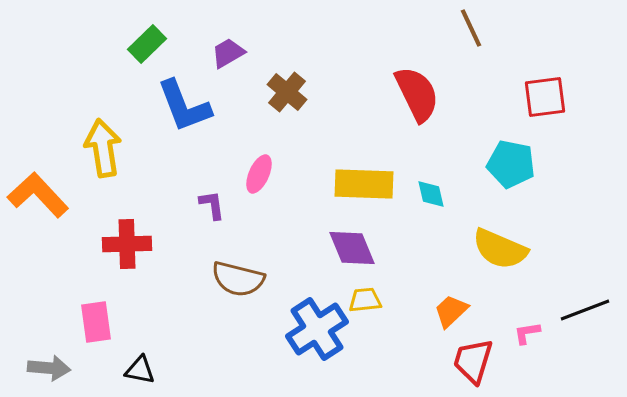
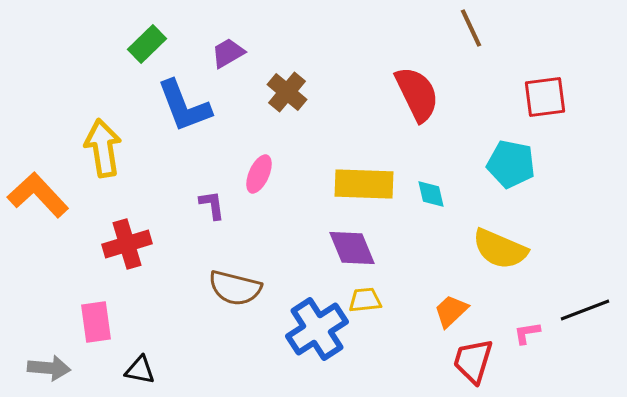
red cross: rotated 15 degrees counterclockwise
brown semicircle: moved 3 px left, 9 px down
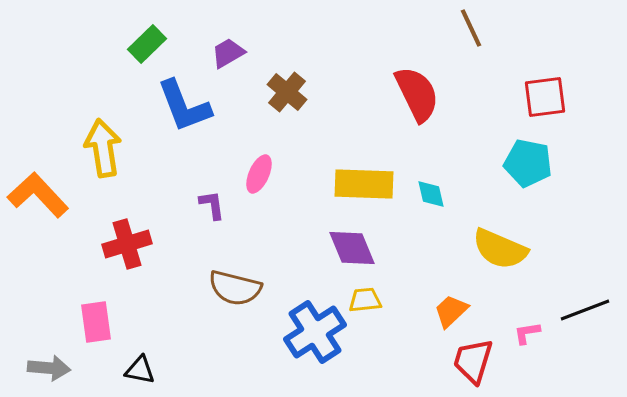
cyan pentagon: moved 17 px right, 1 px up
blue cross: moved 2 px left, 3 px down
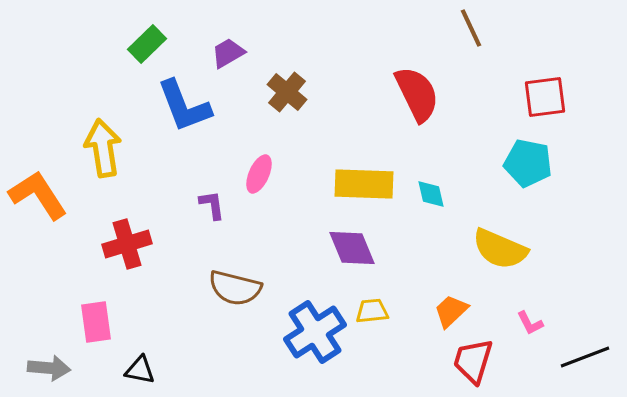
orange L-shape: rotated 10 degrees clockwise
yellow trapezoid: moved 7 px right, 11 px down
black line: moved 47 px down
pink L-shape: moved 3 px right, 10 px up; rotated 108 degrees counterclockwise
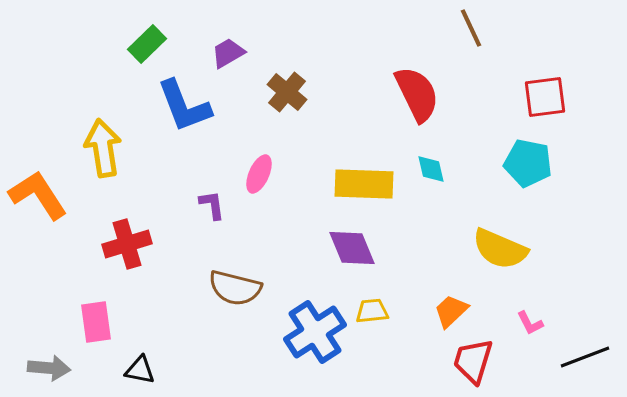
cyan diamond: moved 25 px up
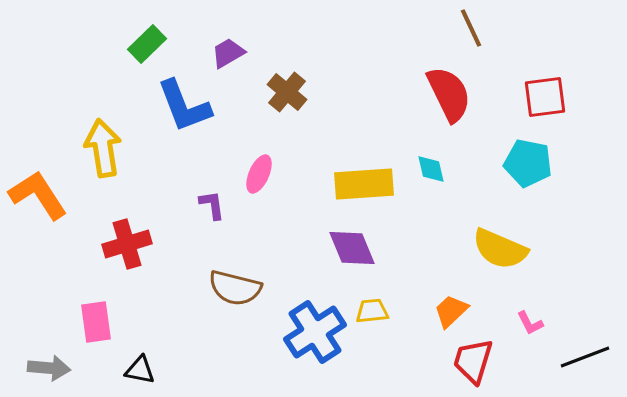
red semicircle: moved 32 px right
yellow rectangle: rotated 6 degrees counterclockwise
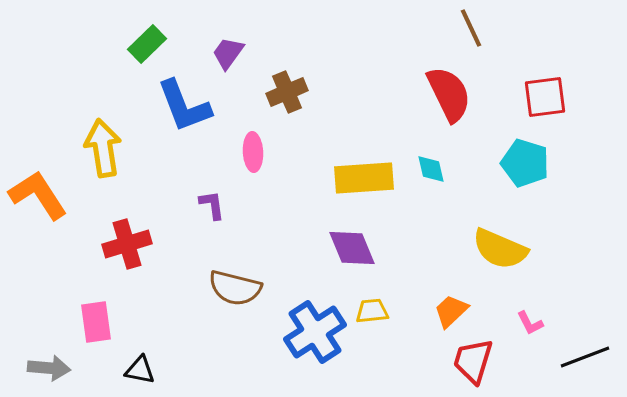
purple trapezoid: rotated 24 degrees counterclockwise
brown cross: rotated 27 degrees clockwise
cyan pentagon: moved 3 px left; rotated 6 degrees clockwise
pink ellipse: moved 6 px left, 22 px up; rotated 27 degrees counterclockwise
yellow rectangle: moved 6 px up
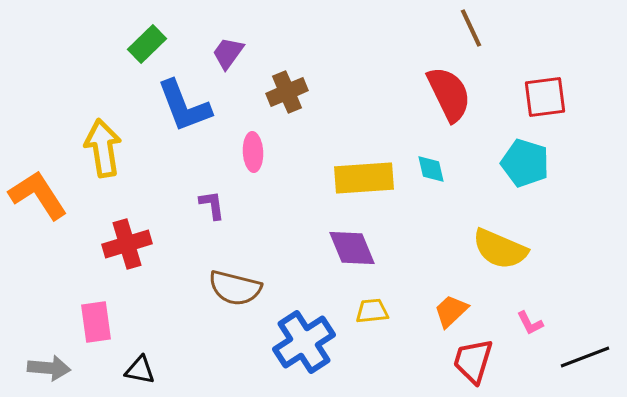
blue cross: moved 11 px left, 10 px down
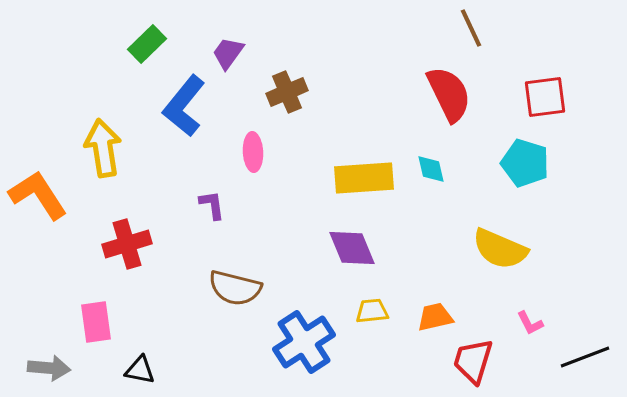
blue L-shape: rotated 60 degrees clockwise
orange trapezoid: moved 16 px left, 6 px down; rotated 30 degrees clockwise
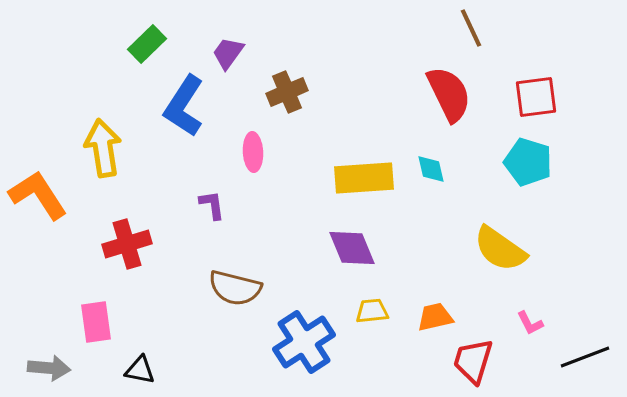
red square: moved 9 px left
blue L-shape: rotated 6 degrees counterclockwise
cyan pentagon: moved 3 px right, 1 px up
yellow semicircle: rotated 12 degrees clockwise
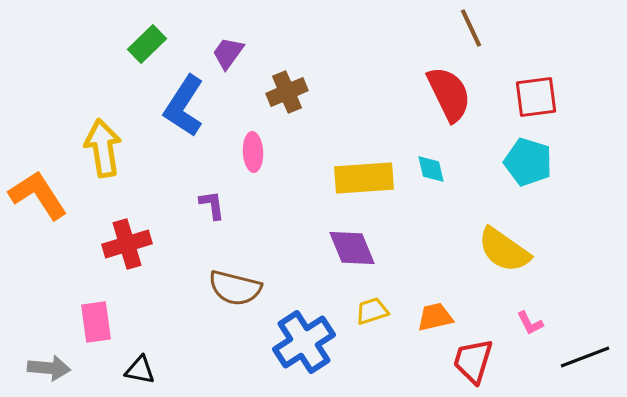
yellow semicircle: moved 4 px right, 1 px down
yellow trapezoid: rotated 12 degrees counterclockwise
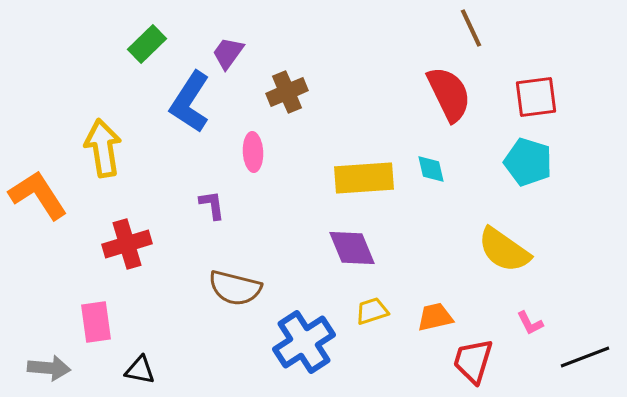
blue L-shape: moved 6 px right, 4 px up
